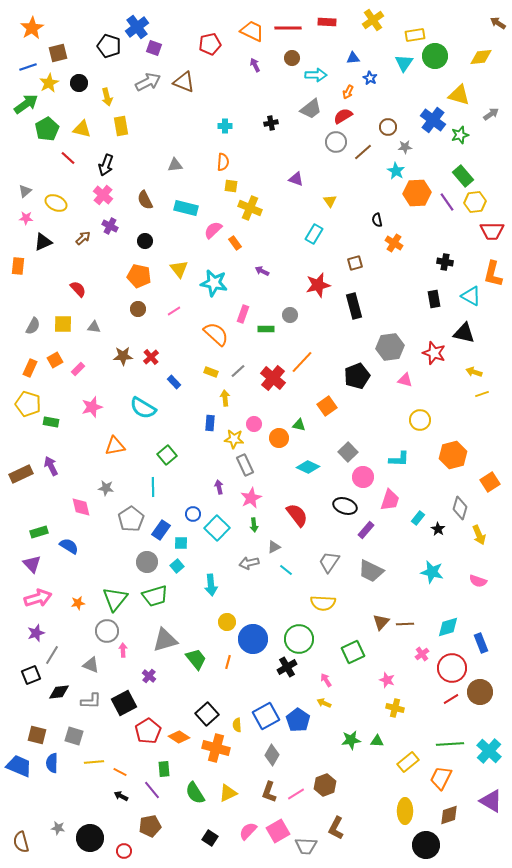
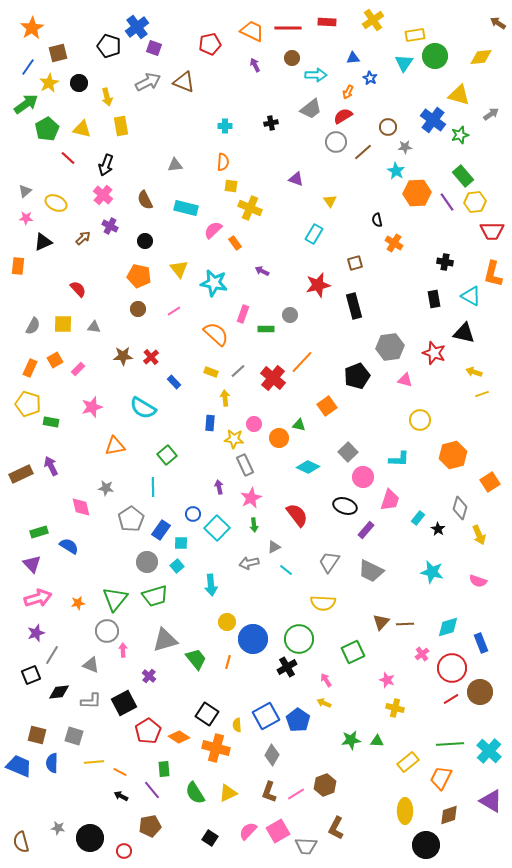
blue line at (28, 67): rotated 36 degrees counterclockwise
black square at (207, 714): rotated 15 degrees counterclockwise
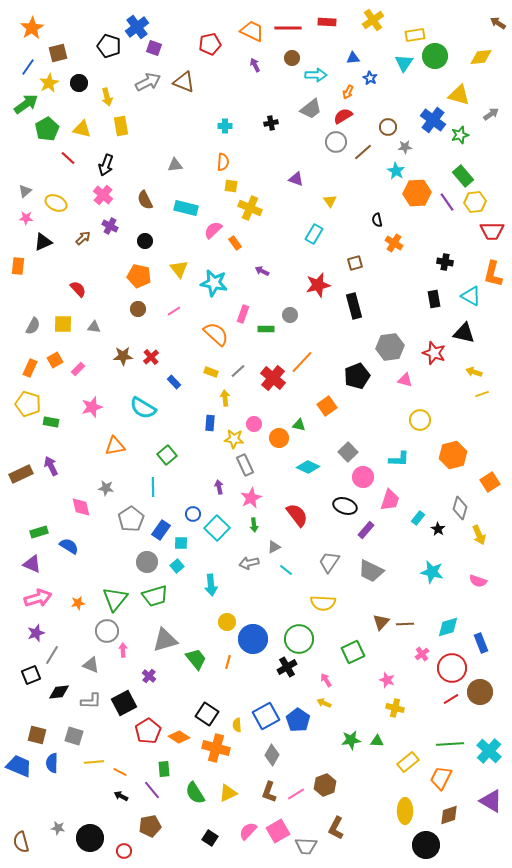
purple triangle at (32, 564): rotated 24 degrees counterclockwise
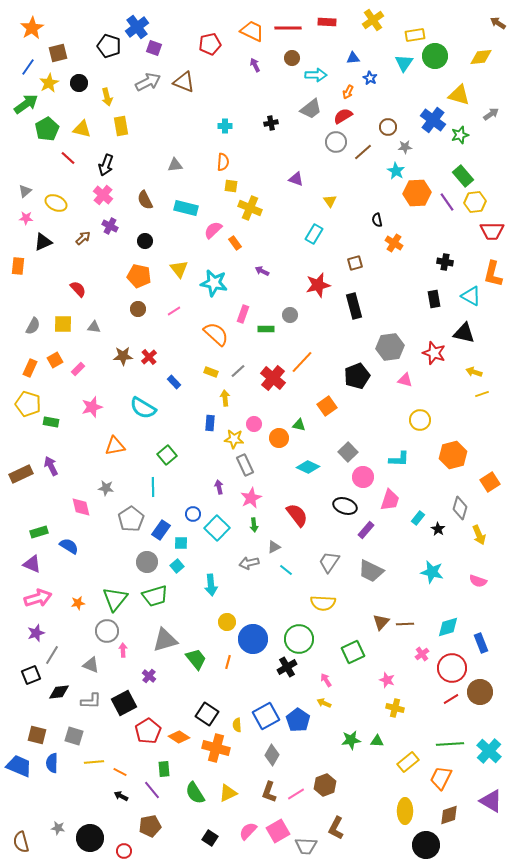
red cross at (151, 357): moved 2 px left
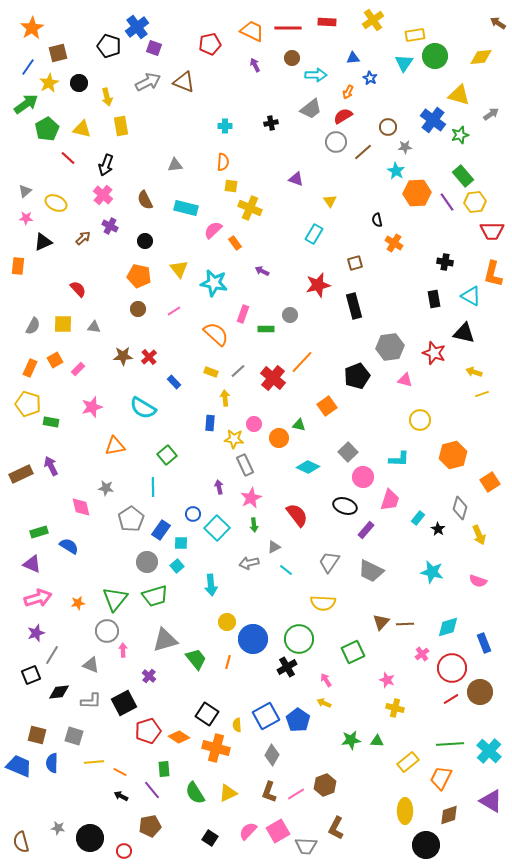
blue rectangle at (481, 643): moved 3 px right
red pentagon at (148, 731): rotated 15 degrees clockwise
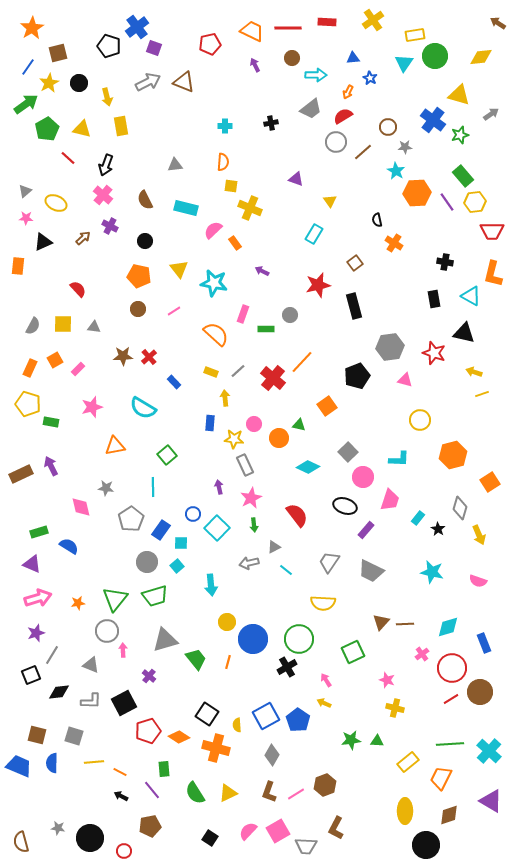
brown square at (355, 263): rotated 21 degrees counterclockwise
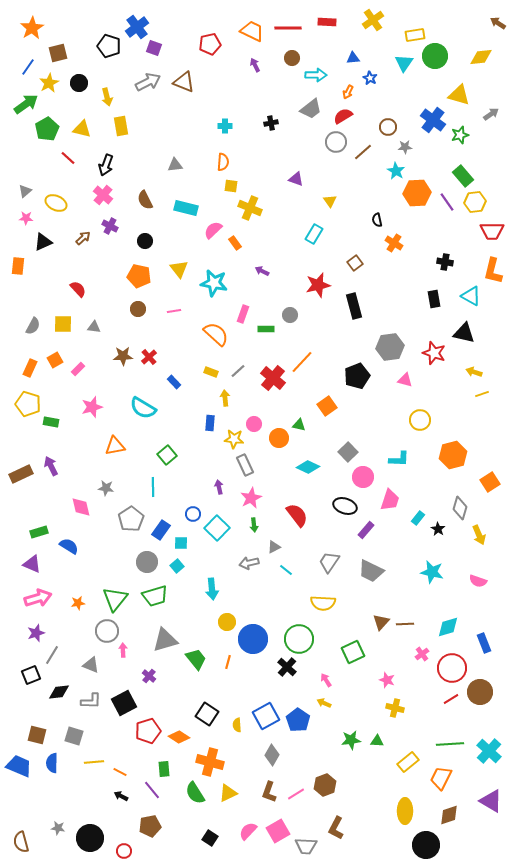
orange L-shape at (493, 274): moved 3 px up
pink line at (174, 311): rotated 24 degrees clockwise
cyan arrow at (211, 585): moved 1 px right, 4 px down
black cross at (287, 667): rotated 18 degrees counterclockwise
orange cross at (216, 748): moved 6 px left, 14 px down
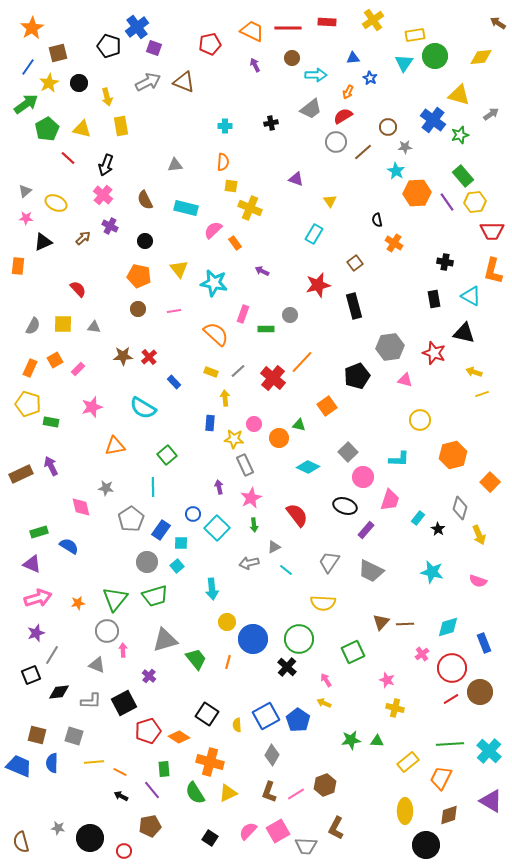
orange square at (490, 482): rotated 12 degrees counterclockwise
gray triangle at (91, 665): moved 6 px right
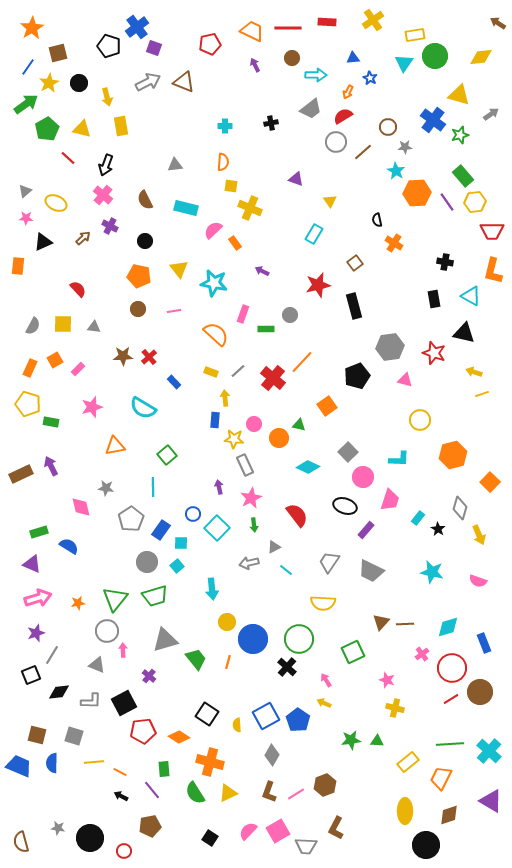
blue rectangle at (210, 423): moved 5 px right, 3 px up
red pentagon at (148, 731): moved 5 px left; rotated 10 degrees clockwise
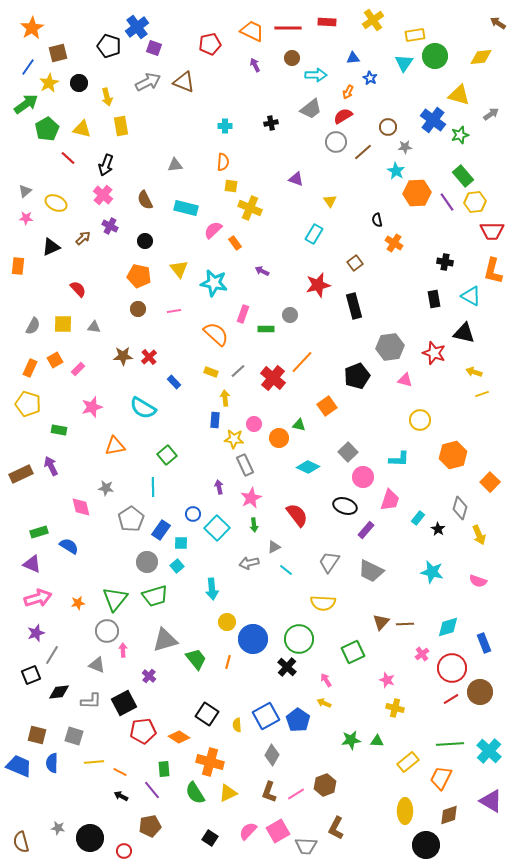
black triangle at (43, 242): moved 8 px right, 5 px down
green rectangle at (51, 422): moved 8 px right, 8 px down
